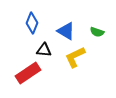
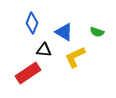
blue triangle: moved 2 px left, 1 px down
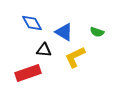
blue diamond: rotated 50 degrees counterclockwise
red rectangle: rotated 15 degrees clockwise
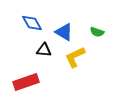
red rectangle: moved 2 px left, 9 px down
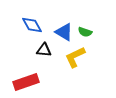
blue diamond: moved 2 px down
green semicircle: moved 12 px left
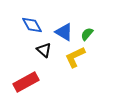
green semicircle: moved 2 px right, 2 px down; rotated 112 degrees clockwise
black triangle: rotated 35 degrees clockwise
red rectangle: rotated 10 degrees counterclockwise
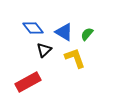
blue diamond: moved 1 px right, 3 px down; rotated 10 degrees counterclockwise
black triangle: rotated 35 degrees clockwise
yellow L-shape: moved 1 px down; rotated 95 degrees clockwise
red rectangle: moved 2 px right
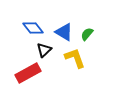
red rectangle: moved 9 px up
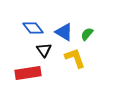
black triangle: rotated 21 degrees counterclockwise
red rectangle: rotated 20 degrees clockwise
